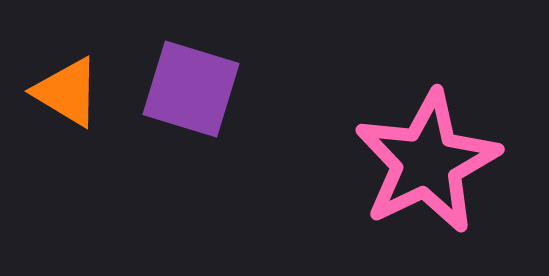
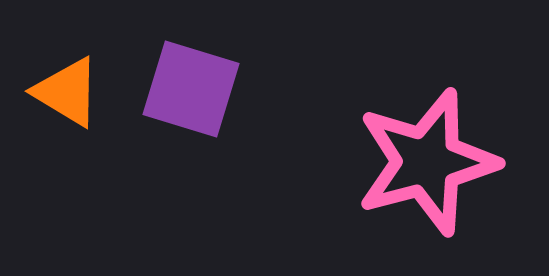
pink star: rotated 11 degrees clockwise
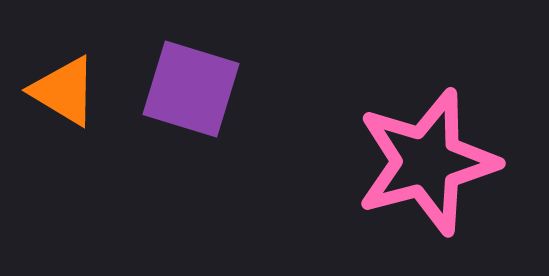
orange triangle: moved 3 px left, 1 px up
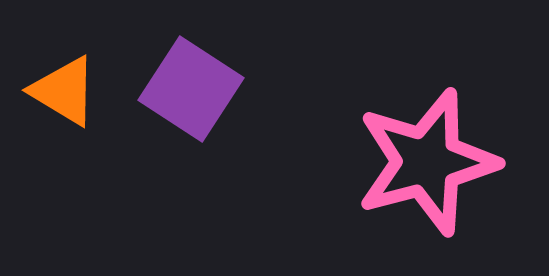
purple square: rotated 16 degrees clockwise
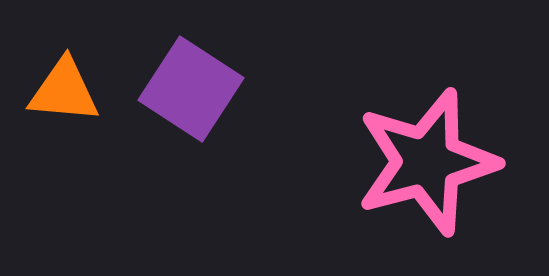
orange triangle: rotated 26 degrees counterclockwise
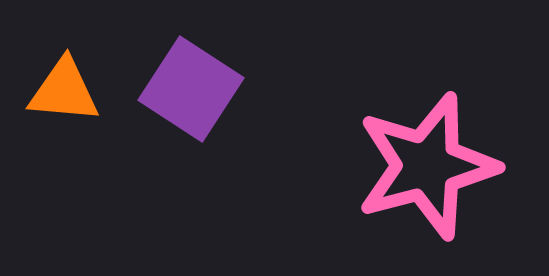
pink star: moved 4 px down
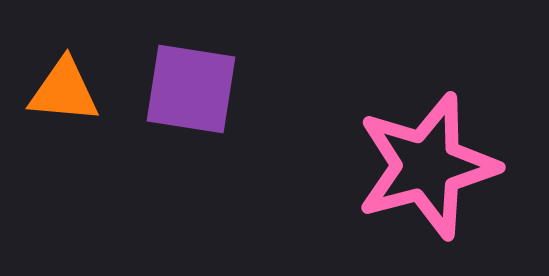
purple square: rotated 24 degrees counterclockwise
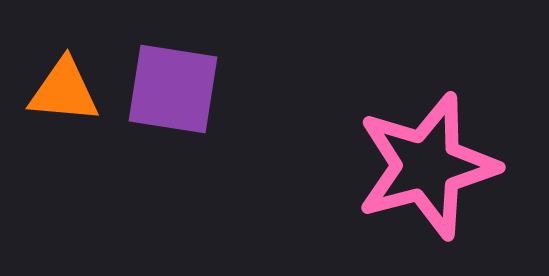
purple square: moved 18 px left
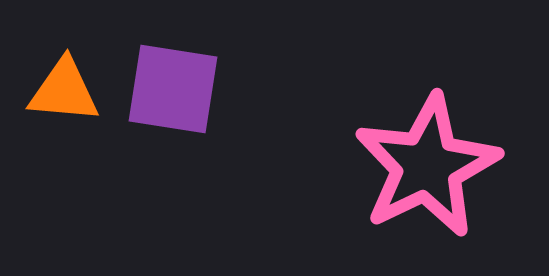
pink star: rotated 11 degrees counterclockwise
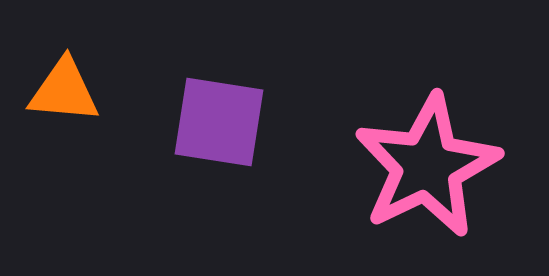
purple square: moved 46 px right, 33 px down
